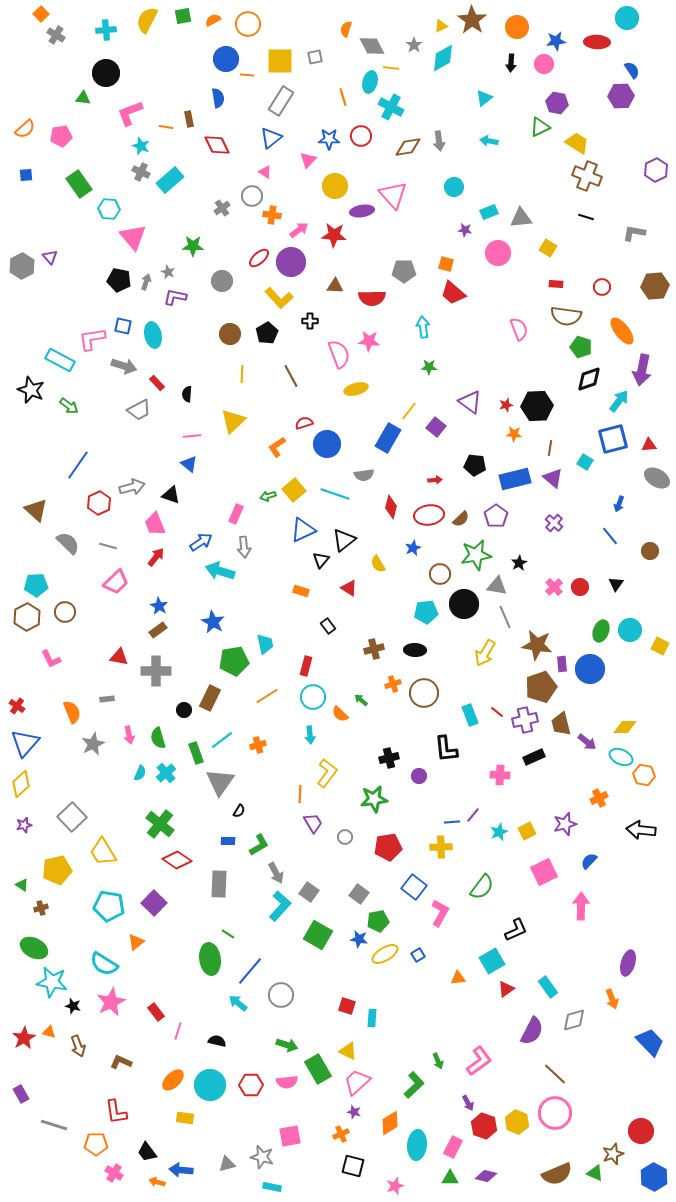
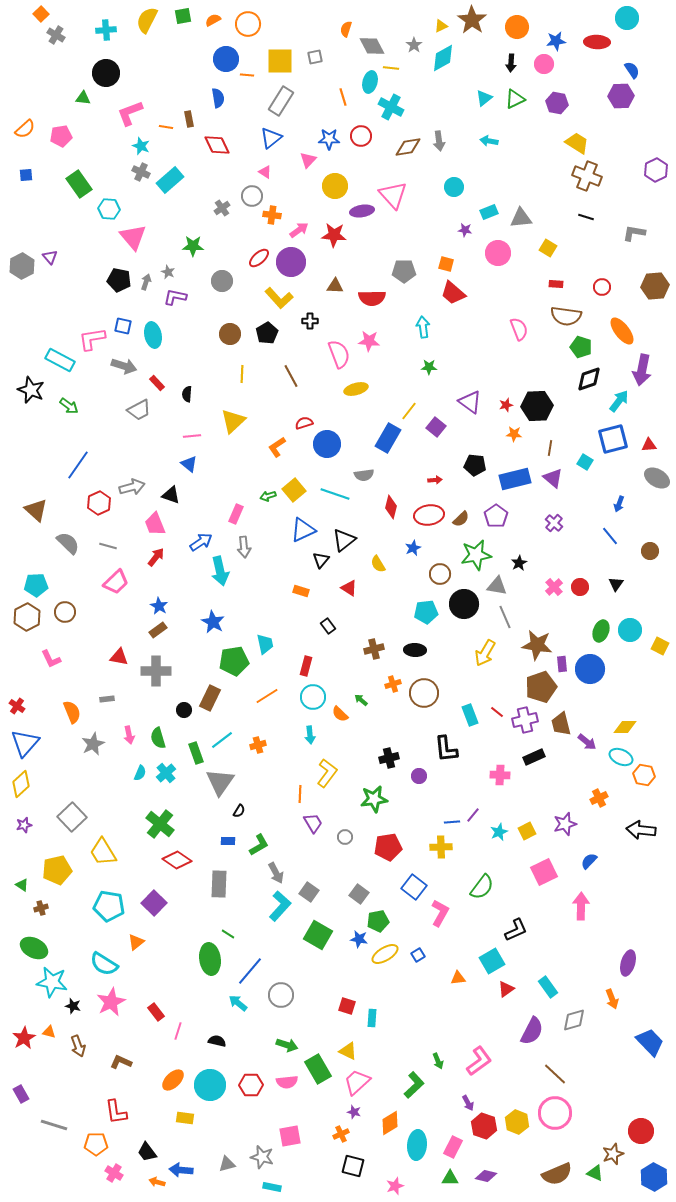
green triangle at (540, 127): moved 25 px left, 28 px up
cyan arrow at (220, 571): rotated 120 degrees counterclockwise
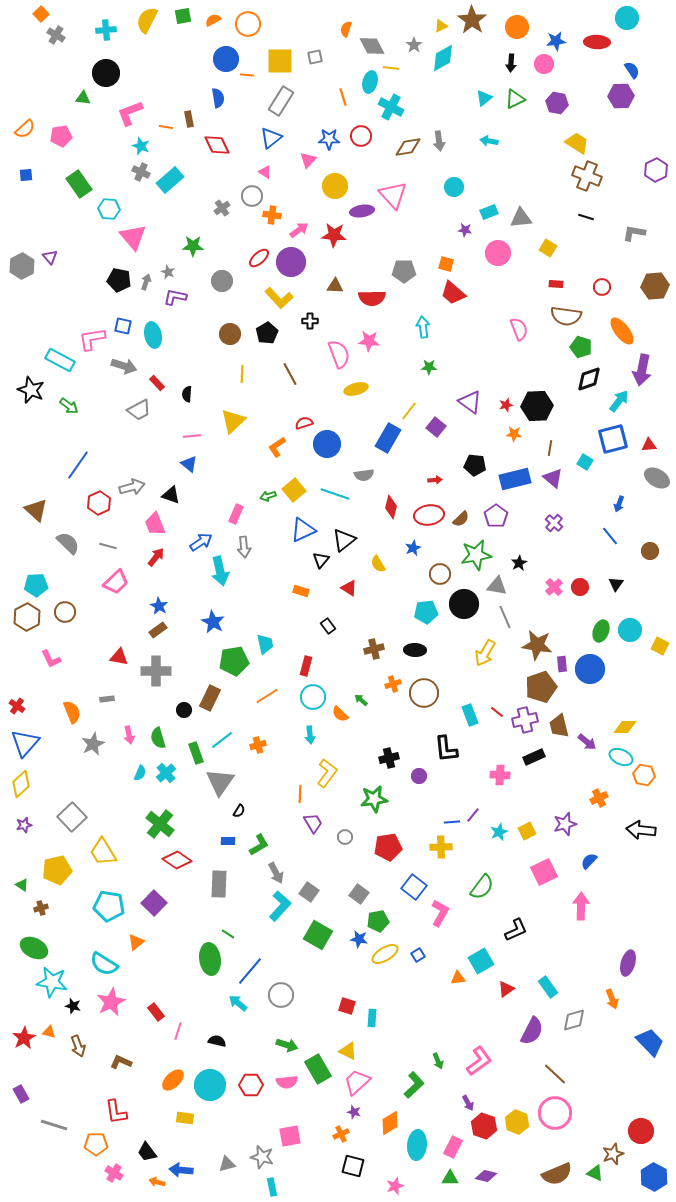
brown line at (291, 376): moved 1 px left, 2 px up
brown trapezoid at (561, 724): moved 2 px left, 2 px down
cyan square at (492, 961): moved 11 px left
cyan rectangle at (272, 1187): rotated 66 degrees clockwise
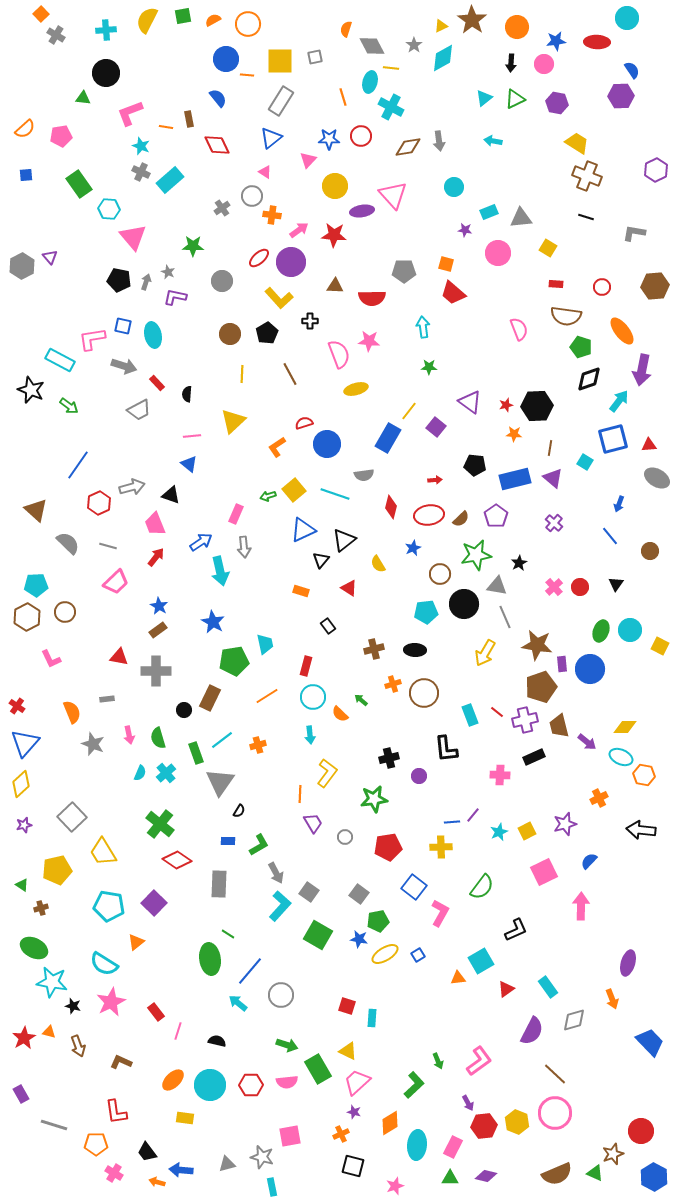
blue semicircle at (218, 98): rotated 30 degrees counterclockwise
cyan arrow at (489, 141): moved 4 px right
gray star at (93, 744): rotated 25 degrees counterclockwise
red hexagon at (484, 1126): rotated 25 degrees counterclockwise
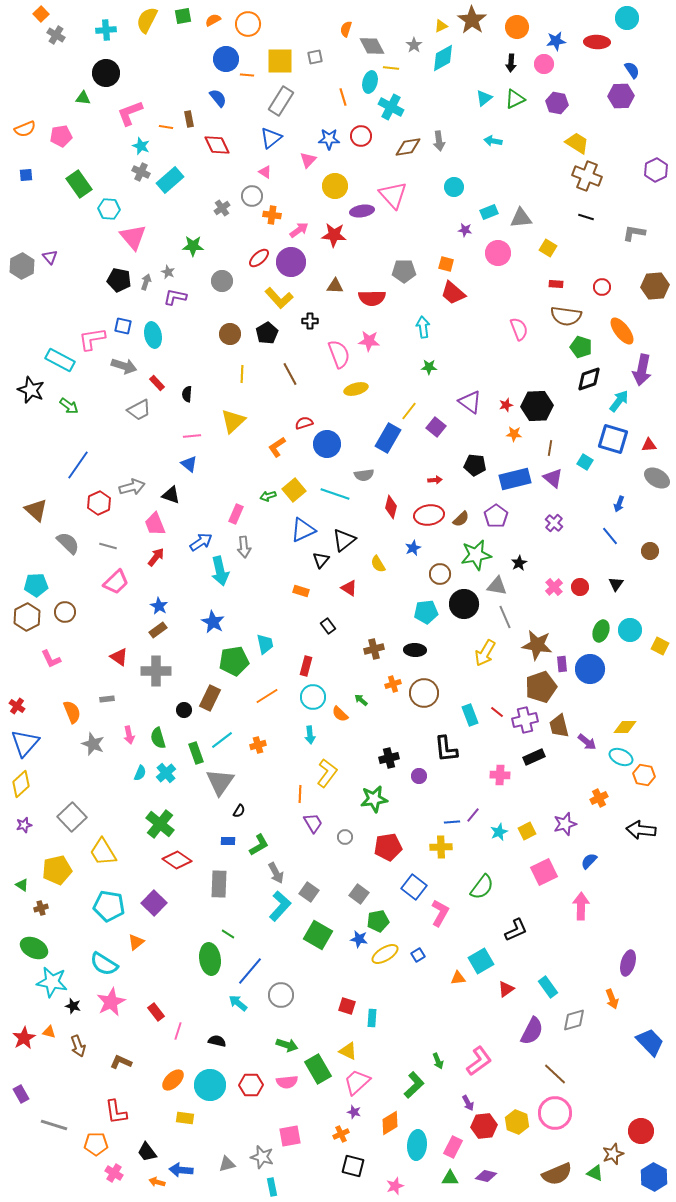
orange semicircle at (25, 129): rotated 20 degrees clockwise
blue square at (613, 439): rotated 32 degrees clockwise
red triangle at (119, 657): rotated 24 degrees clockwise
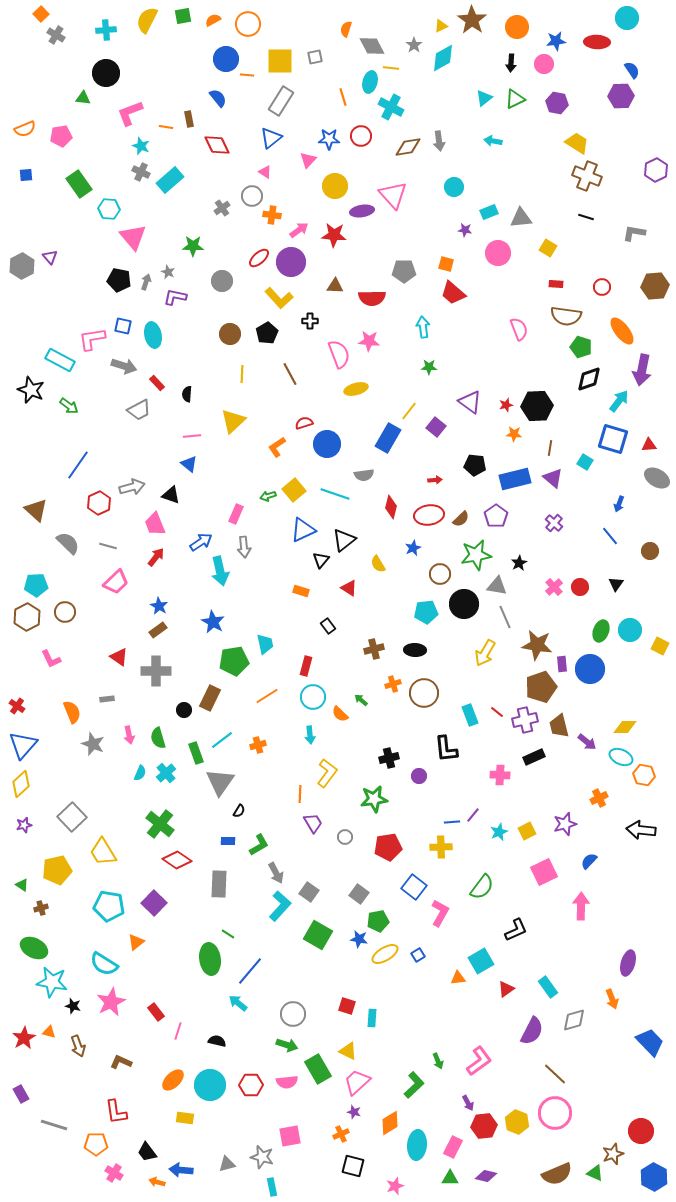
blue triangle at (25, 743): moved 2 px left, 2 px down
gray circle at (281, 995): moved 12 px right, 19 px down
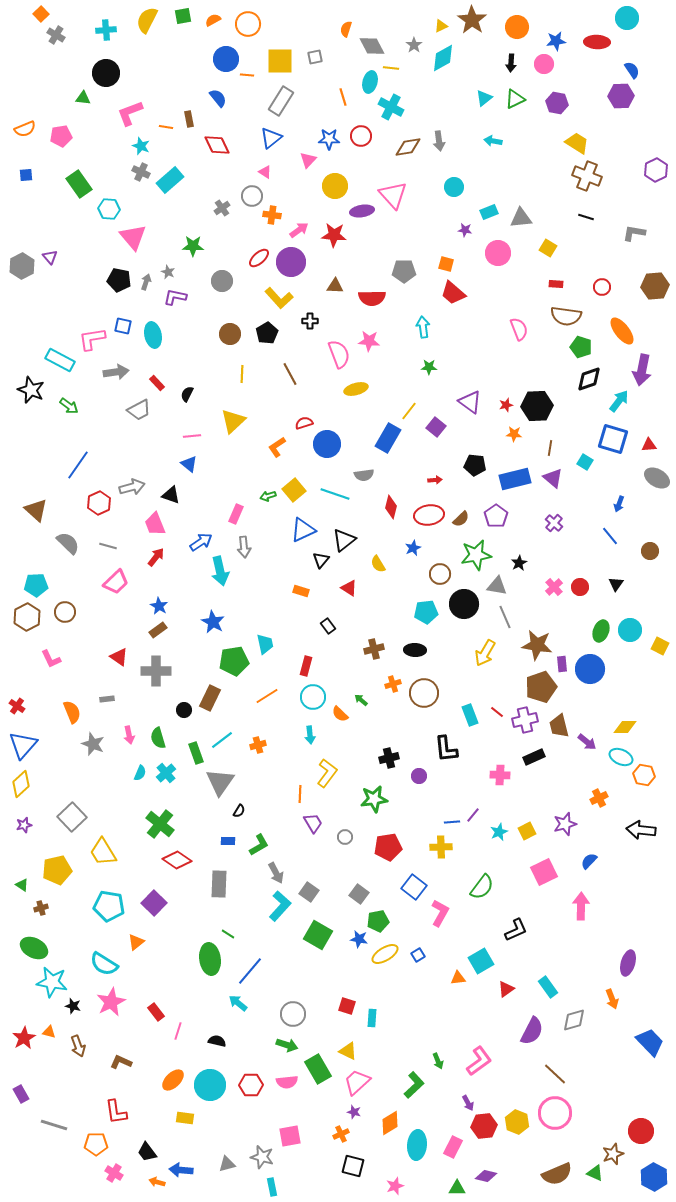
gray arrow at (124, 366): moved 8 px left, 6 px down; rotated 25 degrees counterclockwise
black semicircle at (187, 394): rotated 21 degrees clockwise
green triangle at (450, 1178): moved 7 px right, 10 px down
